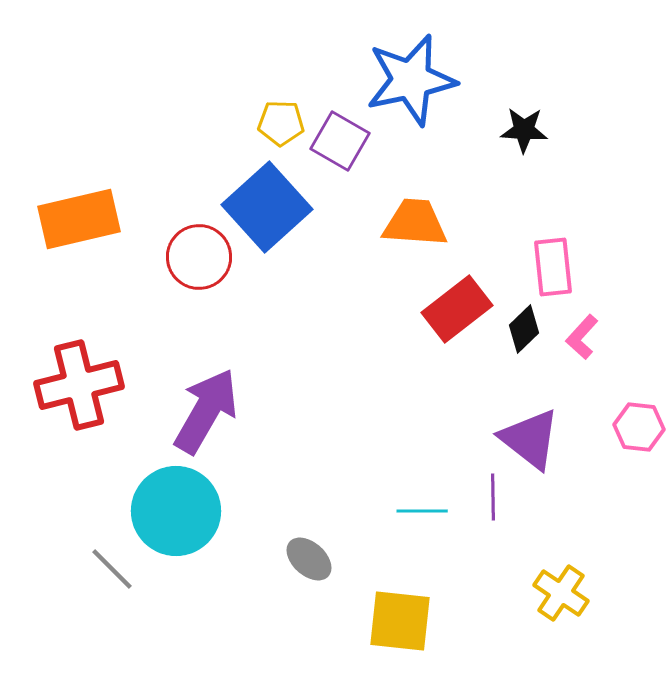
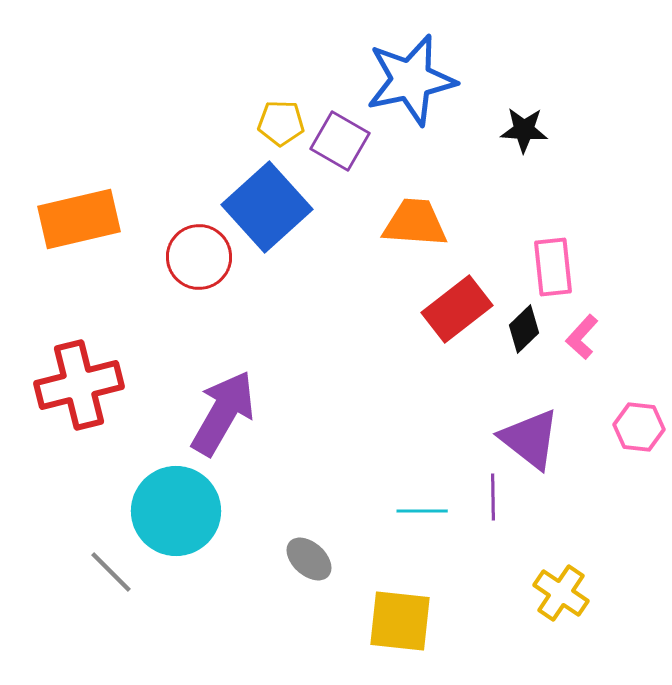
purple arrow: moved 17 px right, 2 px down
gray line: moved 1 px left, 3 px down
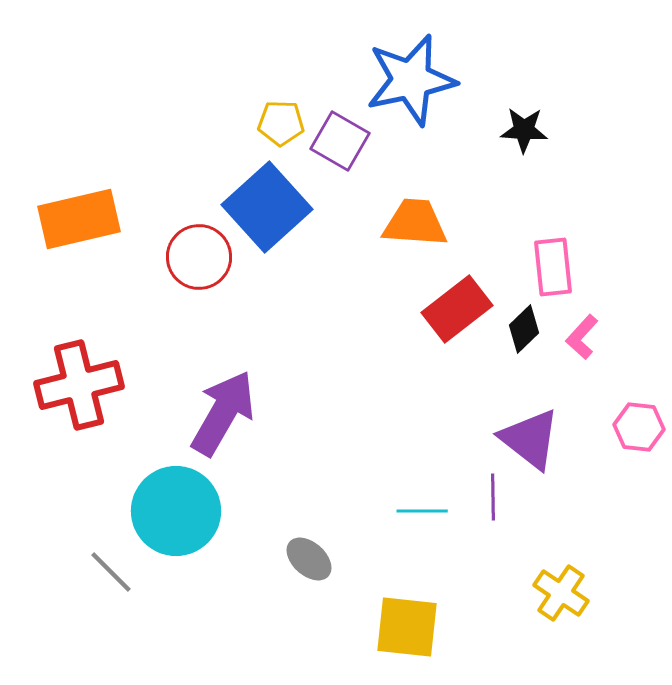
yellow square: moved 7 px right, 6 px down
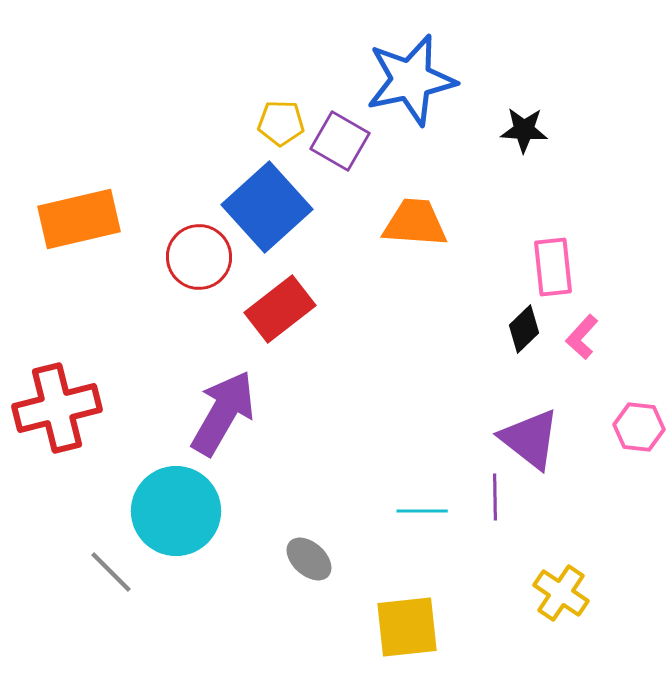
red rectangle: moved 177 px left
red cross: moved 22 px left, 23 px down
purple line: moved 2 px right
yellow square: rotated 12 degrees counterclockwise
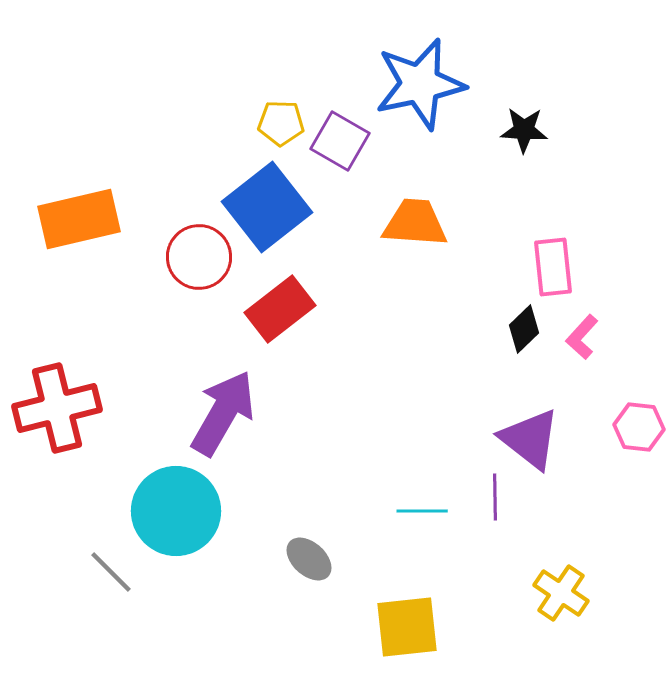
blue star: moved 9 px right, 4 px down
blue square: rotated 4 degrees clockwise
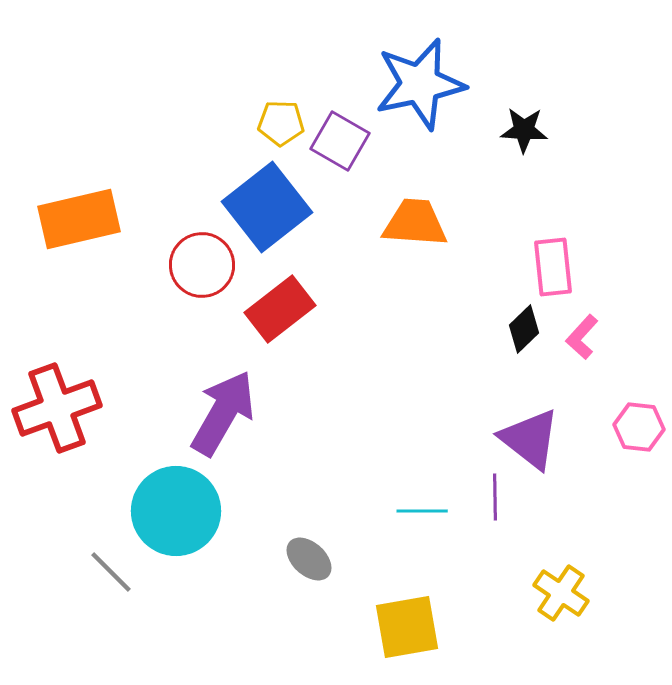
red circle: moved 3 px right, 8 px down
red cross: rotated 6 degrees counterclockwise
yellow square: rotated 4 degrees counterclockwise
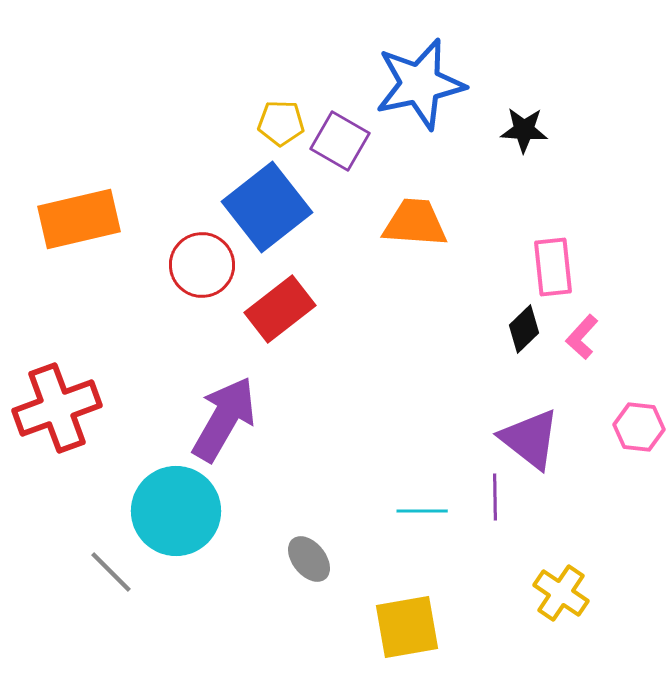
purple arrow: moved 1 px right, 6 px down
gray ellipse: rotated 9 degrees clockwise
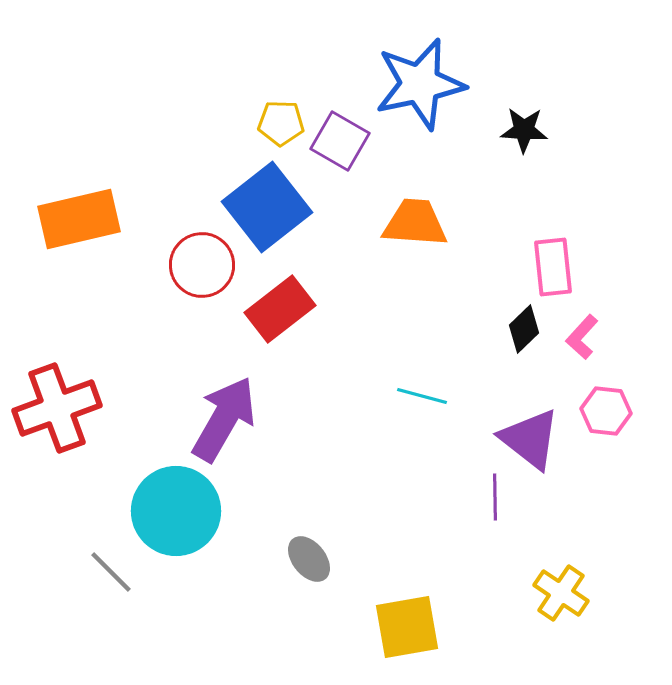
pink hexagon: moved 33 px left, 16 px up
cyan line: moved 115 px up; rotated 15 degrees clockwise
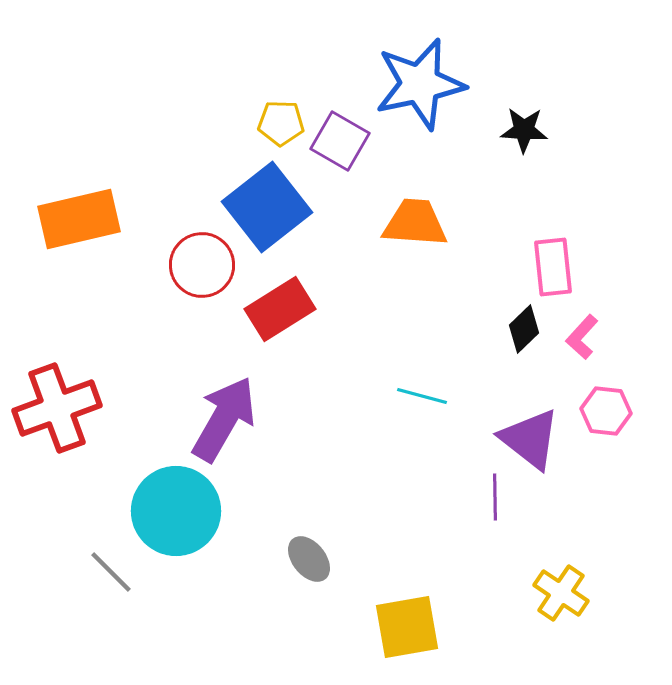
red rectangle: rotated 6 degrees clockwise
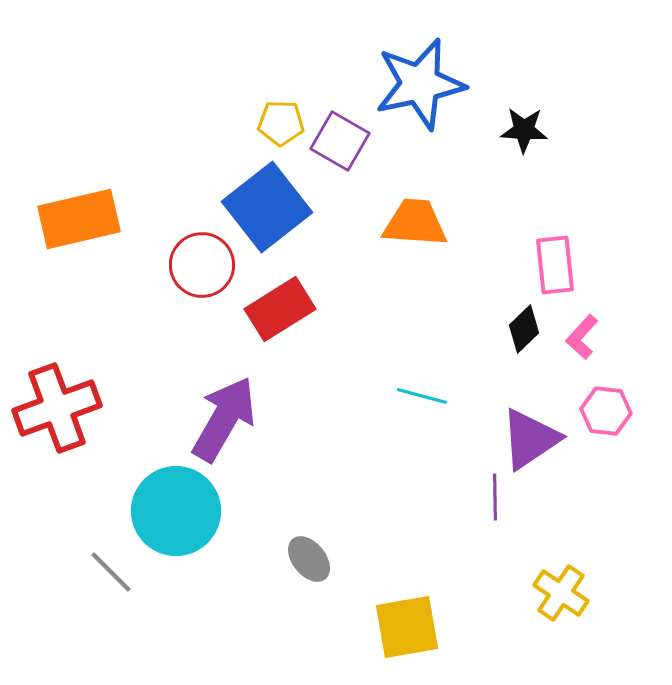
pink rectangle: moved 2 px right, 2 px up
purple triangle: rotated 48 degrees clockwise
